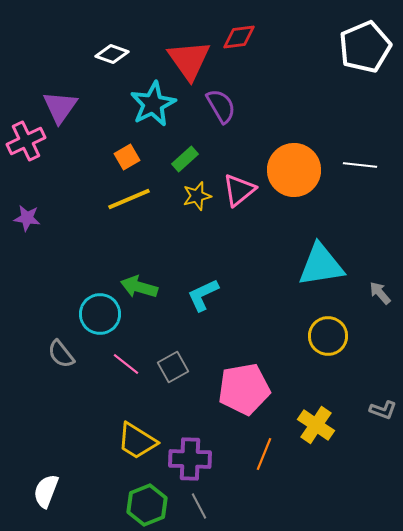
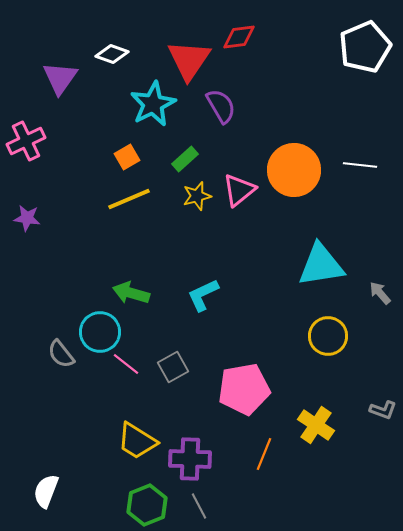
red triangle: rotated 9 degrees clockwise
purple triangle: moved 29 px up
green arrow: moved 8 px left, 6 px down
cyan circle: moved 18 px down
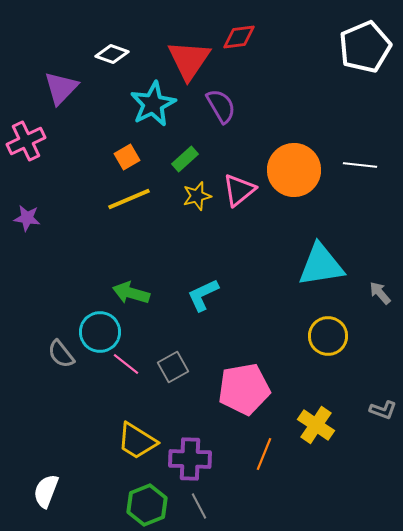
purple triangle: moved 1 px right, 10 px down; rotated 9 degrees clockwise
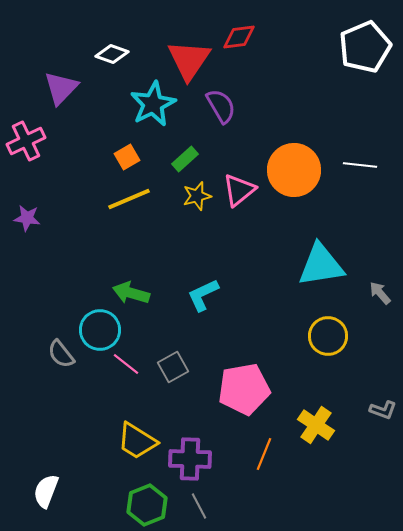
cyan circle: moved 2 px up
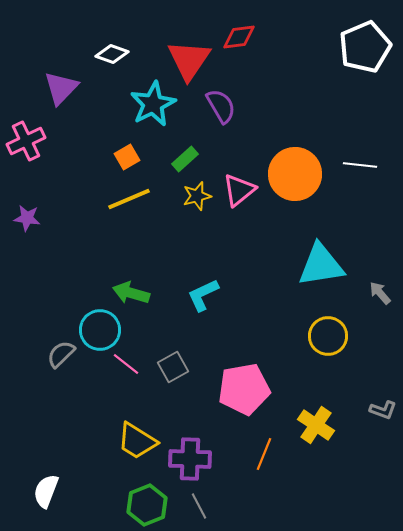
orange circle: moved 1 px right, 4 px down
gray semicircle: rotated 84 degrees clockwise
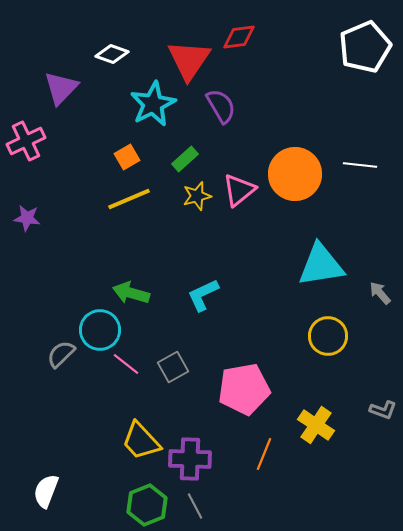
yellow trapezoid: moved 4 px right; rotated 15 degrees clockwise
gray line: moved 4 px left
